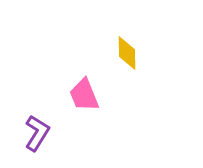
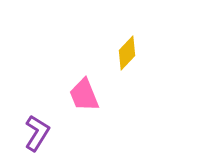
yellow diamond: rotated 44 degrees clockwise
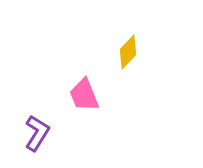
yellow diamond: moved 1 px right, 1 px up
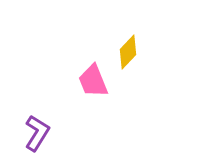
pink trapezoid: moved 9 px right, 14 px up
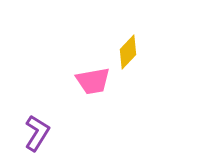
pink trapezoid: rotated 78 degrees counterclockwise
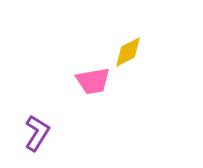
yellow diamond: rotated 20 degrees clockwise
